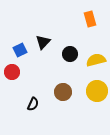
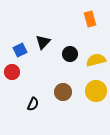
yellow circle: moved 1 px left
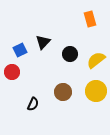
yellow semicircle: rotated 24 degrees counterclockwise
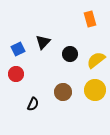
blue square: moved 2 px left, 1 px up
red circle: moved 4 px right, 2 px down
yellow circle: moved 1 px left, 1 px up
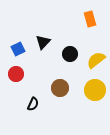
brown circle: moved 3 px left, 4 px up
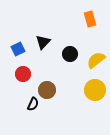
red circle: moved 7 px right
brown circle: moved 13 px left, 2 px down
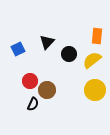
orange rectangle: moved 7 px right, 17 px down; rotated 21 degrees clockwise
black triangle: moved 4 px right
black circle: moved 1 px left
yellow semicircle: moved 4 px left
red circle: moved 7 px right, 7 px down
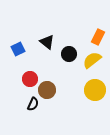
orange rectangle: moved 1 px right, 1 px down; rotated 21 degrees clockwise
black triangle: rotated 35 degrees counterclockwise
red circle: moved 2 px up
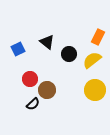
black semicircle: rotated 24 degrees clockwise
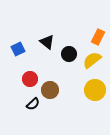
brown circle: moved 3 px right
